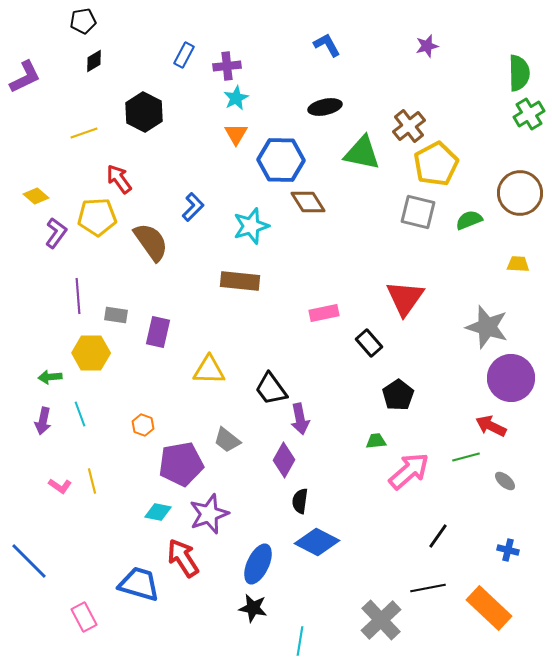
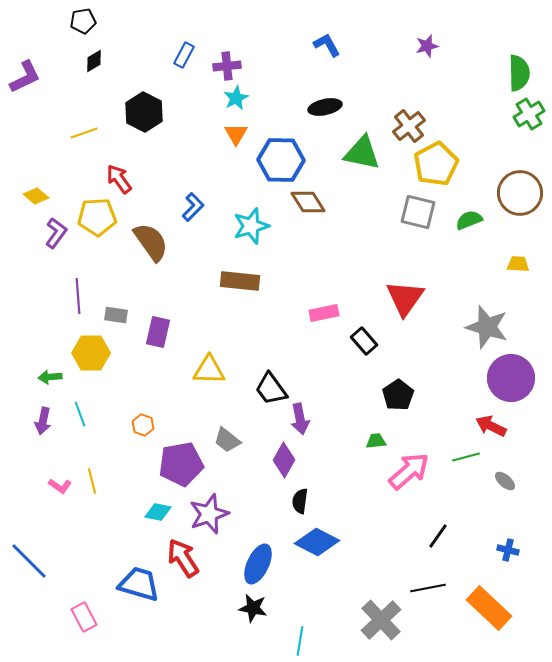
black rectangle at (369, 343): moved 5 px left, 2 px up
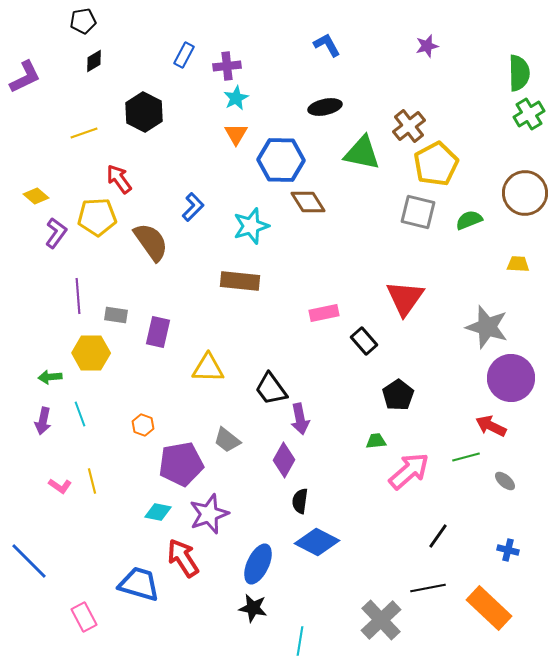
brown circle at (520, 193): moved 5 px right
yellow triangle at (209, 370): moved 1 px left, 2 px up
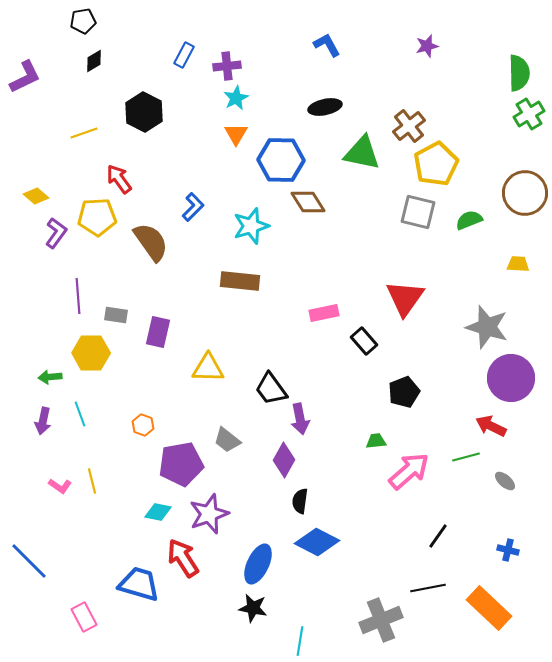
black pentagon at (398, 395): moved 6 px right, 3 px up; rotated 12 degrees clockwise
gray cross at (381, 620): rotated 21 degrees clockwise
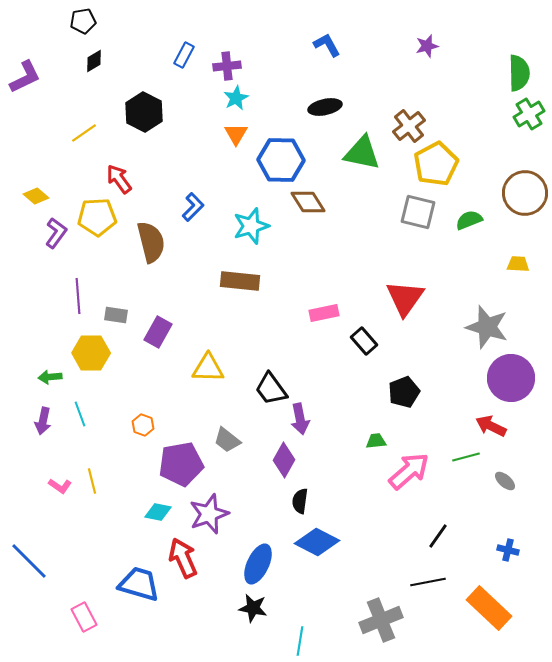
yellow line at (84, 133): rotated 16 degrees counterclockwise
brown semicircle at (151, 242): rotated 21 degrees clockwise
purple rectangle at (158, 332): rotated 16 degrees clockwise
red arrow at (183, 558): rotated 9 degrees clockwise
black line at (428, 588): moved 6 px up
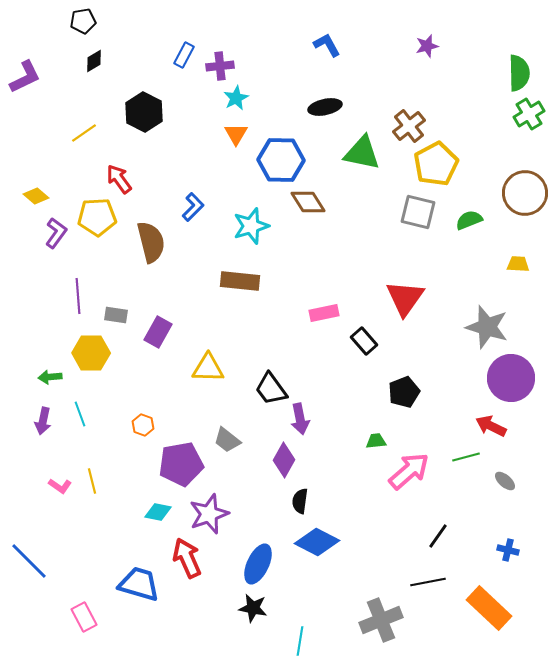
purple cross at (227, 66): moved 7 px left
red arrow at (183, 558): moved 4 px right
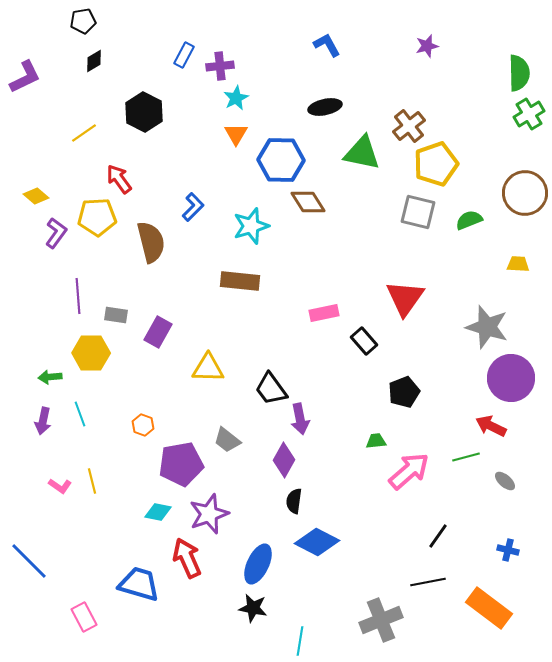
yellow pentagon at (436, 164): rotated 9 degrees clockwise
black semicircle at (300, 501): moved 6 px left
orange rectangle at (489, 608): rotated 6 degrees counterclockwise
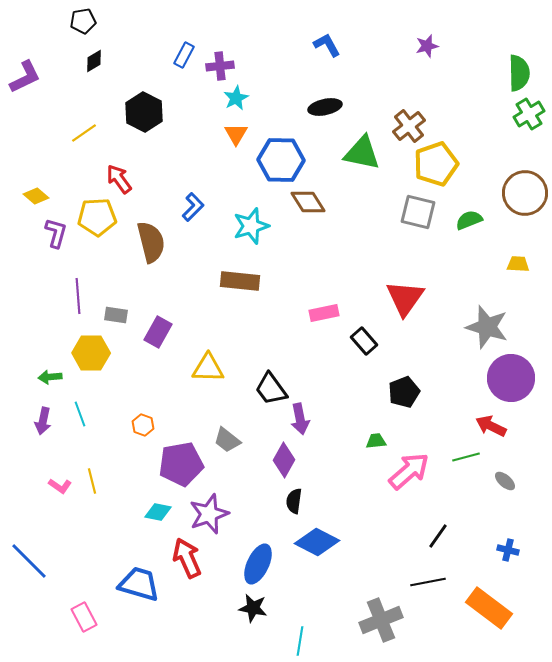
purple L-shape at (56, 233): rotated 20 degrees counterclockwise
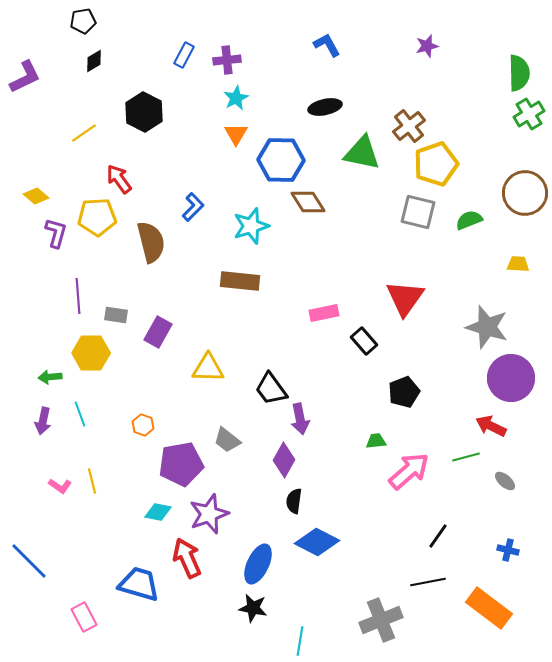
purple cross at (220, 66): moved 7 px right, 6 px up
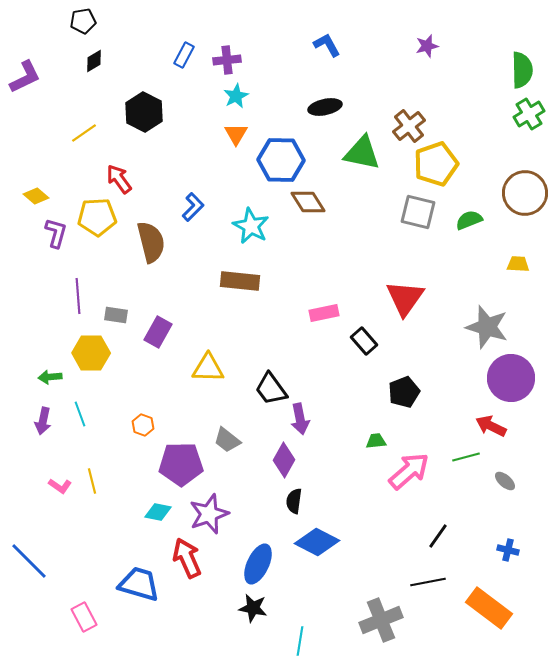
green semicircle at (519, 73): moved 3 px right, 3 px up
cyan star at (236, 98): moved 2 px up
cyan star at (251, 226): rotated 27 degrees counterclockwise
purple pentagon at (181, 464): rotated 9 degrees clockwise
